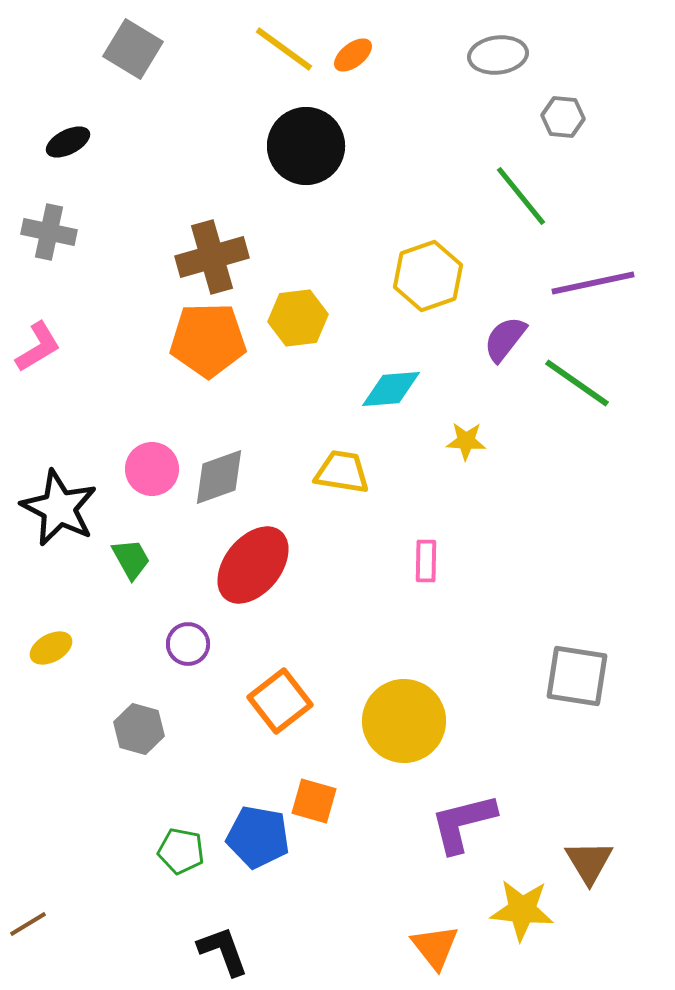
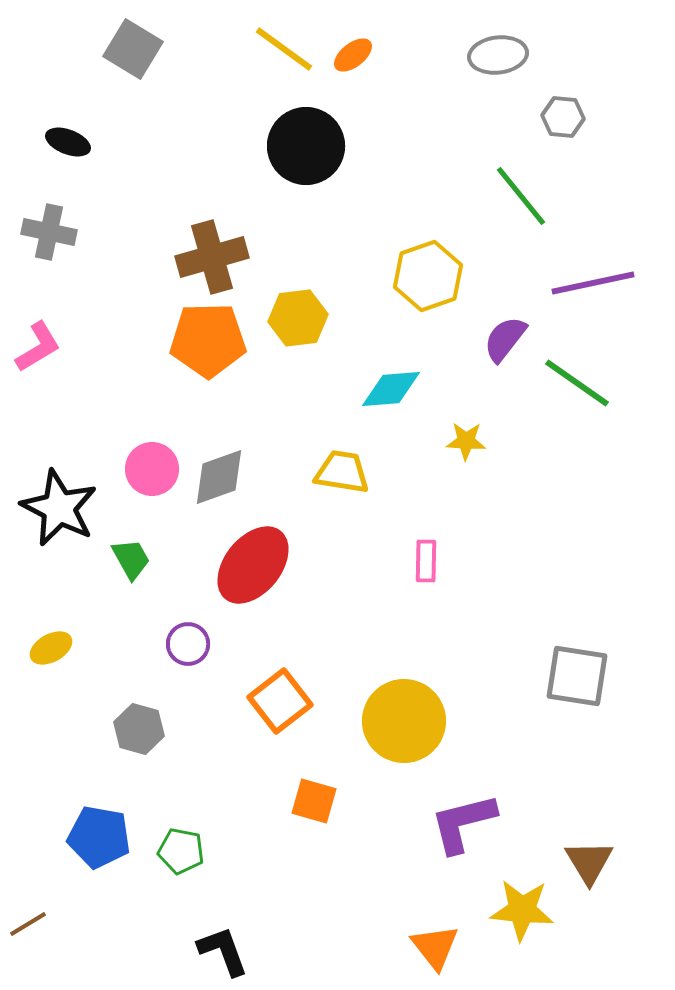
black ellipse at (68, 142): rotated 48 degrees clockwise
blue pentagon at (258, 837): moved 159 px left
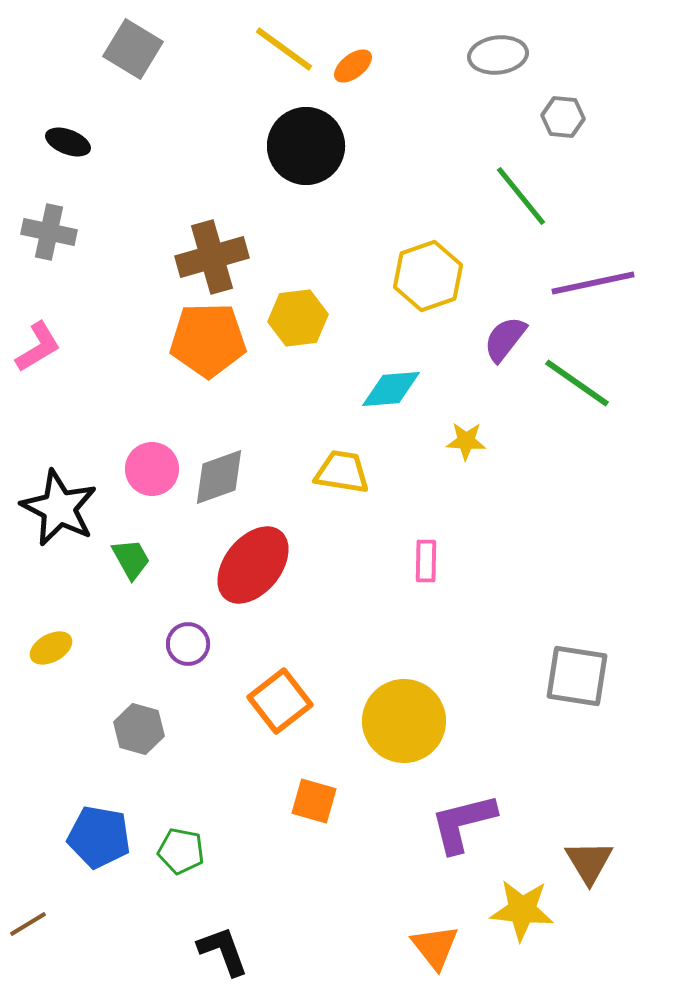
orange ellipse at (353, 55): moved 11 px down
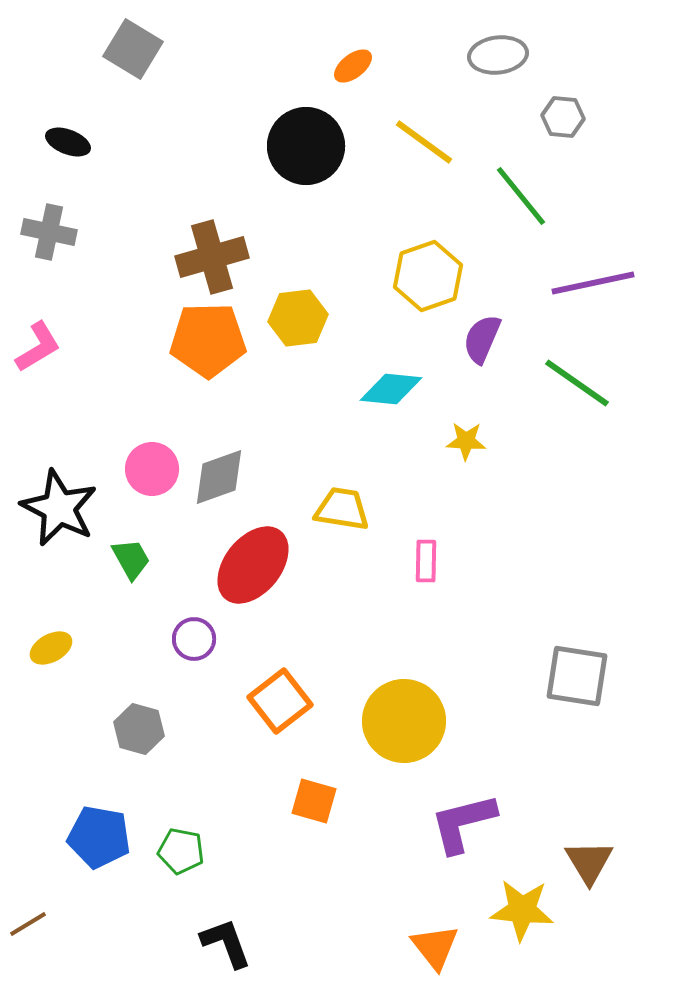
yellow line at (284, 49): moved 140 px right, 93 px down
purple semicircle at (505, 339): moved 23 px left; rotated 15 degrees counterclockwise
cyan diamond at (391, 389): rotated 10 degrees clockwise
yellow trapezoid at (342, 472): moved 37 px down
purple circle at (188, 644): moved 6 px right, 5 px up
black L-shape at (223, 951): moved 3 px right, 8 px up
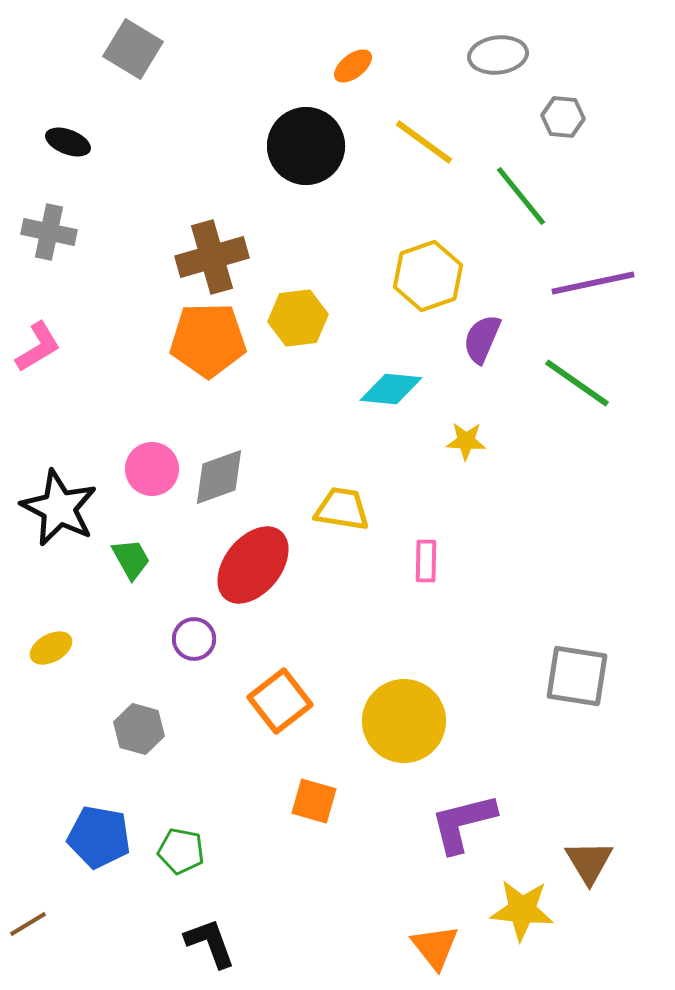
black L-shape at (226, 943): moved 16 px left
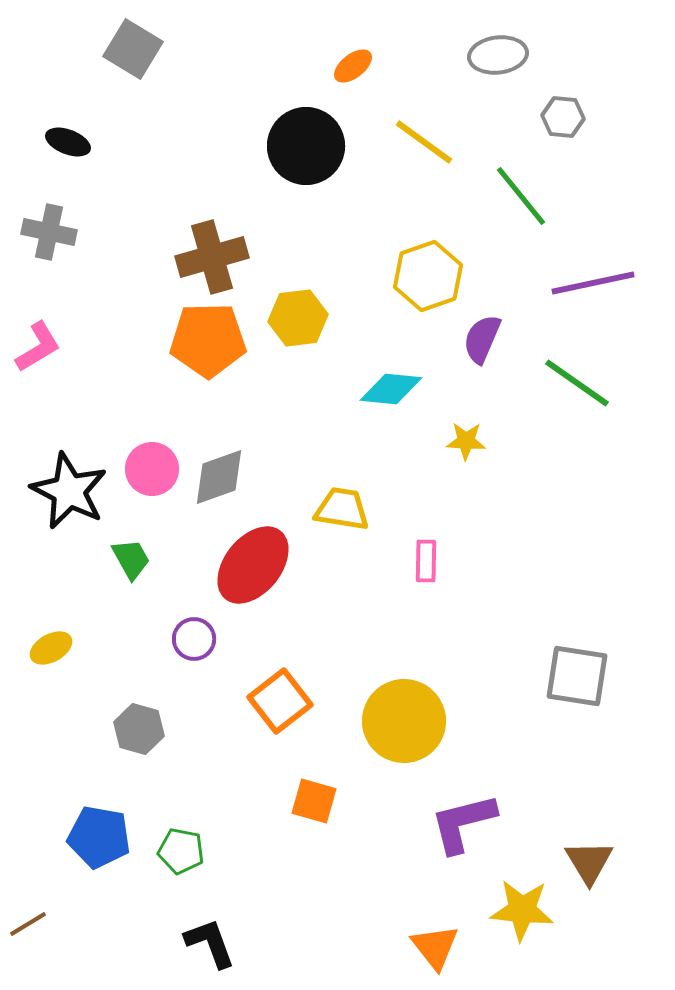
black star at (59, 508): moved 10 px right, 17 px up
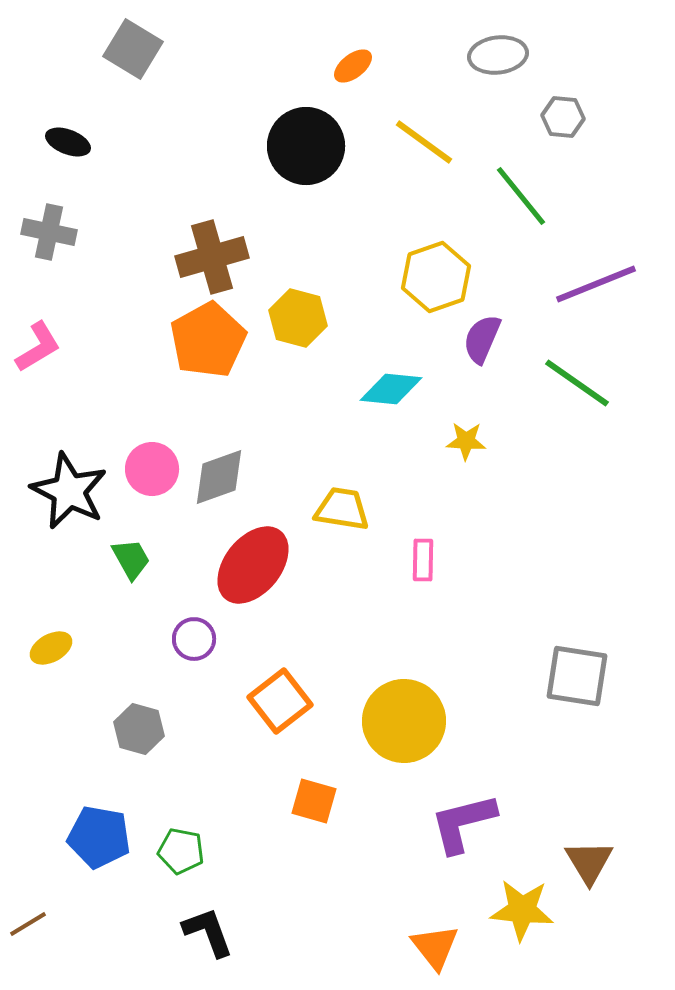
yellow hexagon at (428, 276): moved 8 px right, 1 px down
purple line at (593, 283): moved 3 px right, 1 px down; rotated 10 degrees counterclockwise
yellow hexagon at (298, 318): rotated 22 degrees clockwise
orange pentagon at (208, 340): rotated 28 degrees counterclockwise
pink rectangle at (426, 561): moved 3 px left, 1 px up
black L-shape at (210, 943): moved 2 px left, 11 px up
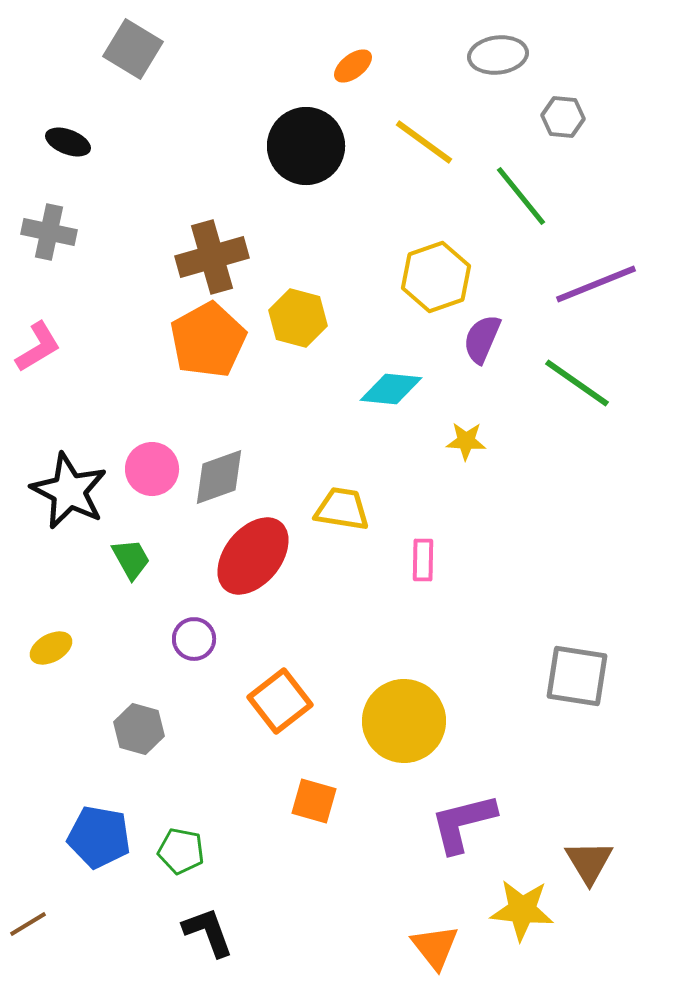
red ellipse at (253, 565): moved 9 px up
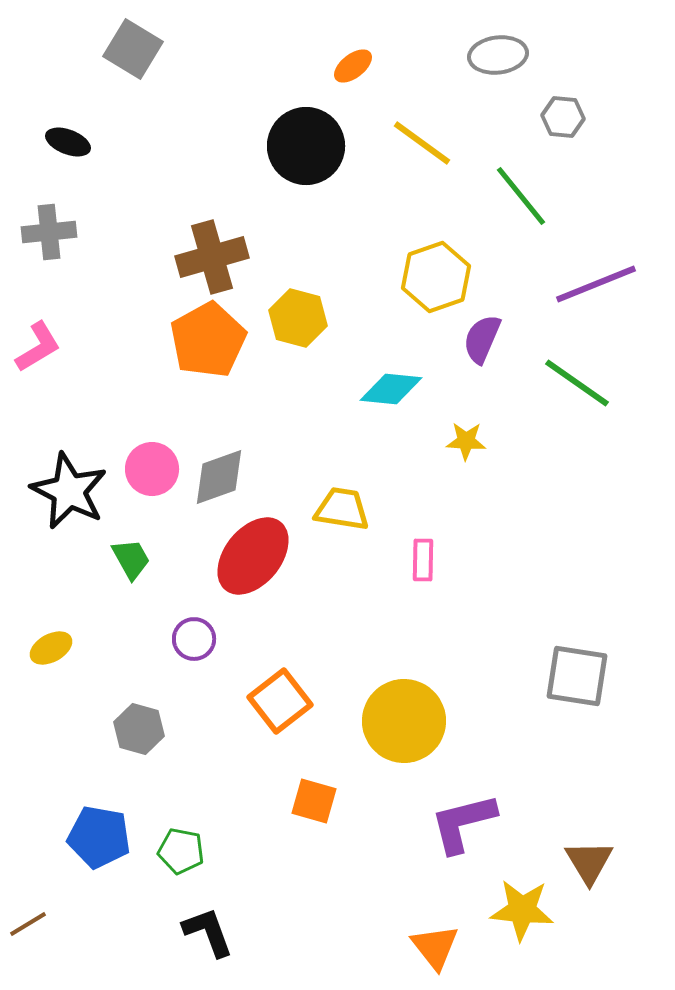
yellow line at (424, 142): moved 2 px left, 1 px down
gray cross at (49, 232): rotated 18 degrees counterclockwise
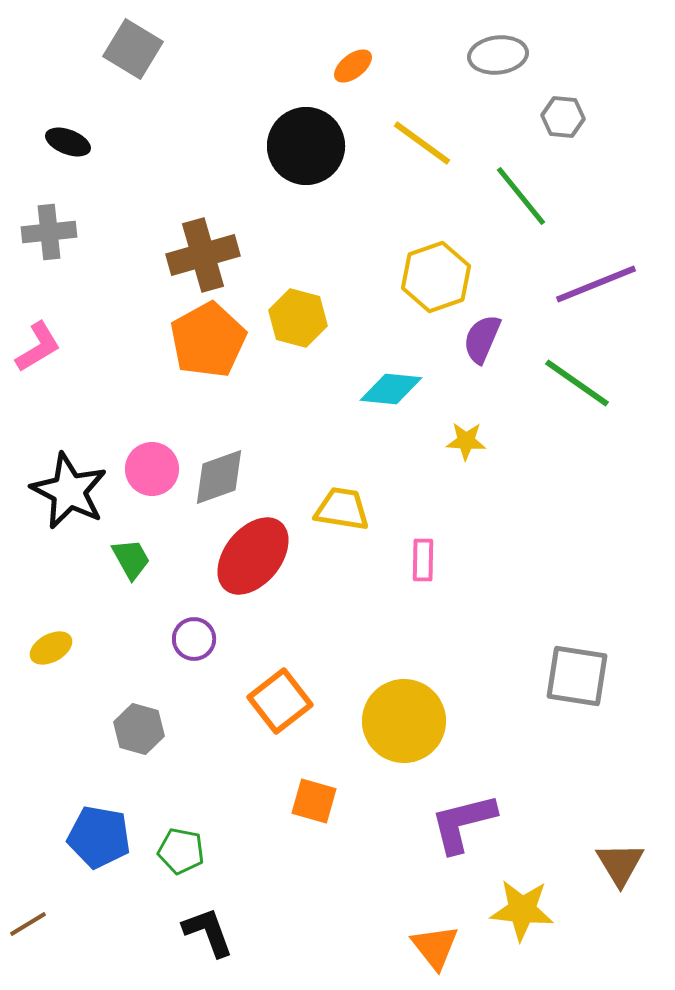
brown cross at (212, 257): moved 9 px left, 2 px up
brown triangle at (589, 862): moved 31 px right, 2 px down
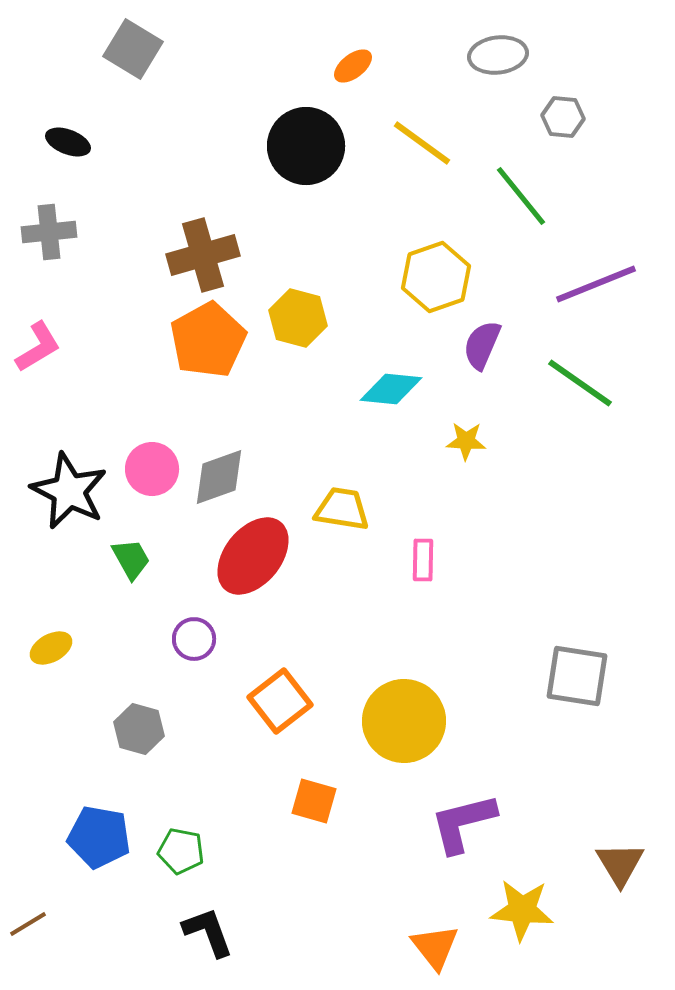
purple semicircle at (482, 339): moved 6 px down
green line at (577, 383): moved 3 px right
